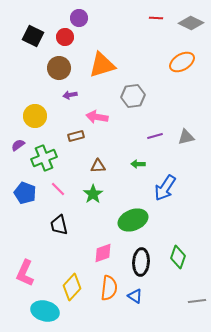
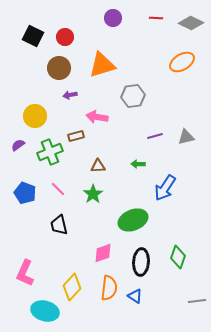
purple circle: moved 34 px right
green cross: moved 6 px right, 6 px up
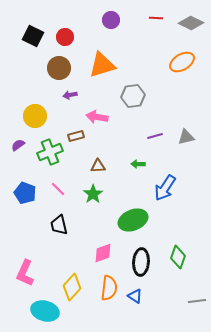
purple circle: moved 2 px left, 2 px down
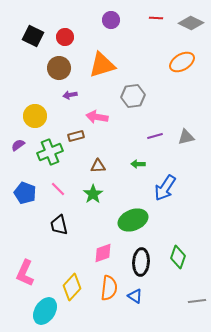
cyan ellipse: rotated 72 degrees counterclockwise
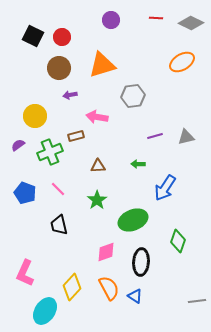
red circle: moved 3 px left
green star: moved 4 px right, 6 px down
pink diamond: moved 3 px right, 1 px up
green diamond: moved 16 px up
orange semicircle: rotated 35 degrees counterclockwise
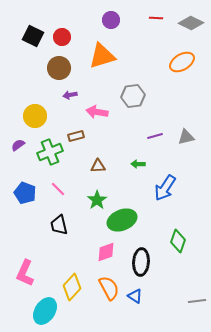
orange triangle: moved 9 px up
pink arrow: moved 5 px up
green ellipse: moved 11 px left
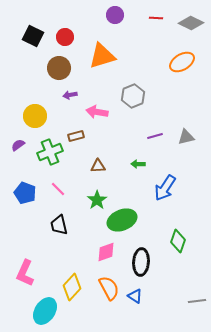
purple circle: moved 4 px right, 5 px up
red circle: moved 3 px right
gray hexagon: rotated 15 degrees counterclockwise
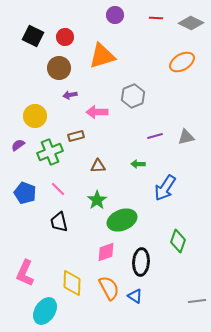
pink arrow: rotated 10 degrees counterclockwise
black trapezoid: moved 3 px up
yellow diamond: moved 4 px up; rotated 40 degrees counterclockwise
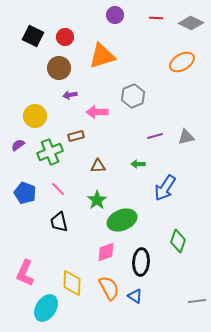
cyan ellipse: moved 1 px right, 3 px up
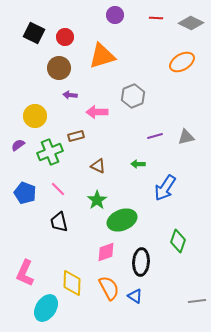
black square: moved 1 px right, 3 px up
purple arrow: rotated 16 degrees clockwise
brown triangle: rotated 28 degrees clockwise
